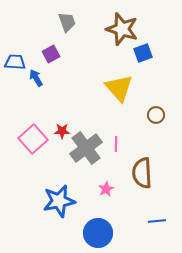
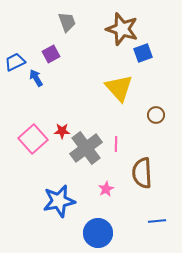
blue trapezoid: rotated 30 degrees counterclockwise
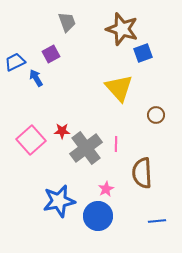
pink square: moved 2 px left, 1 px down
blue circle: moved 17 px up
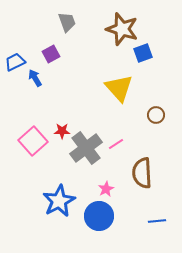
blue arrow: moved 1 px left
pink square: moved 2 px right, 1 px down
pink line: rotated 56 degrees clockwise
blue star: rotated 16 degrees counterclockwise
blue circle: moved 1 px right
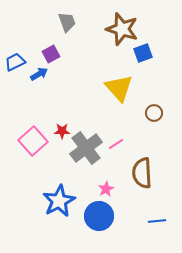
blue arrow: moved 4 px right, 4 px up; rotated 90 degrees clockwise
brown circle: moved 2 px left, 2 px up
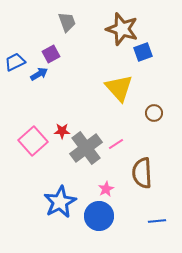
blue square: moved 1 px up
blue star: moved 1 px right, 1 px down
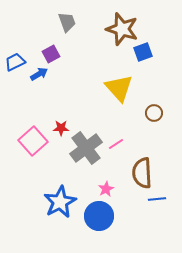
red star: moved 1 px left, 3 px up
blue line: moved 22 px up
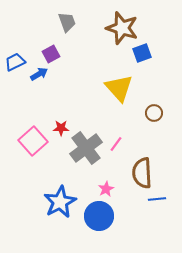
brown star: moved 1 px up
blue square: moved 1 px left, 1 px down
pink line: rotated 21 degrees counterclockwise
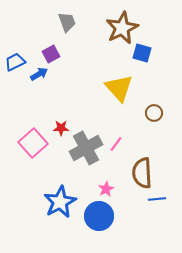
brown star: rotated 28 degrees clockwise
blue square: rotated 36 degrees clockwise
pink square: moved 2 px down
gray cross: rotated 8 degrees clockwise
